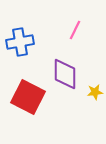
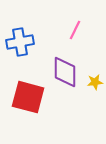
purple diamond: moved 2 px up
yellow star: moved 10 px up
red square: rotated 12 degrees counterclockwise
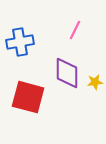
purple diamond: moved 2 px right, 1 px down
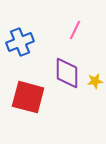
blue cross: rotated 12 degrees counterclockwise
yellow star: moved 1 px up
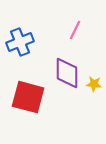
yellow star: moved 1 px left, 3 px down; rotated 14 degrees clockwise
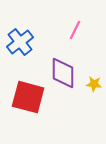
blue cross: rotated 16 degrees counterclockwise
purple diamond: moved 4 px left
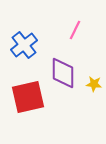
blue cross: moved 4 px right, 3 px down
red square: rotated 28 degrees counterclockwise
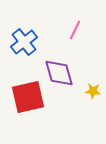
blue cross: moved 3 px up
purple diamond: moved 4 px left; rotated 16 degrees counterclockwise
yellow star: moved 1 px left, 7 px down
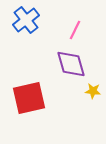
blue cross: moved 2 px right, 22 px up
purple diamond: moved 12 px right, 9 px up
red square: moved 1 px right, 1 px down
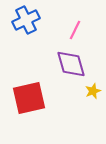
blue cross: rotated 12 degrees clockwise
yellow star: rotated 28 degrees counterclockwise
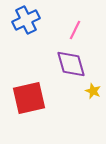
yellow star: rotated 28 degrees counterclockwise
